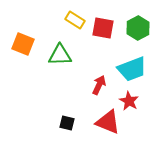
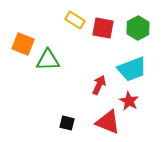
green triangle: moved 12 px left, 5 px down
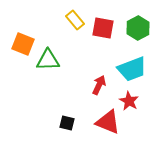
yellow rectangle: rotated 18 degrees clockwise
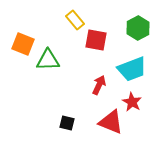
red square: moved 7 px left, 12 px down
red star: moved 3 px right, 1 px down
red triangle: moved 3 px right
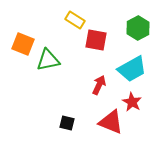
yellow rectangle: rotated 18 degrees counterclockwise
green triangle: rotated 10 degrees counterclockwise
cyan trapezoid: rotated 8 degrees counterclockwise
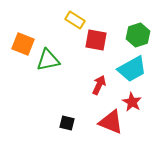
green hexagon: moved 7 px down; rotated 10 degrees clockwise
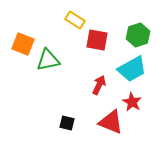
red square: moved 1 px right
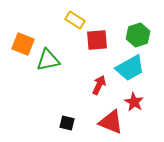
red square: rotated 15 degrees counterclockwise
cyan trapezoid: moved 2 px left, 1 px up
red star: moved 2 px right
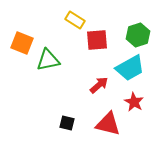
orange square: moved 1 px left, 1 px up
red arrow: rotated 24 degrees clockwise
red triangle: moved 3 px left, 2 px down; rotated 8 degrees counterclockwise
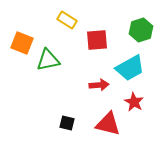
yellow rectangle: moved 8 px left
green hexagon: moved 3 px right, 5 px up
red arrow: rotated 36 degrees clockwise
